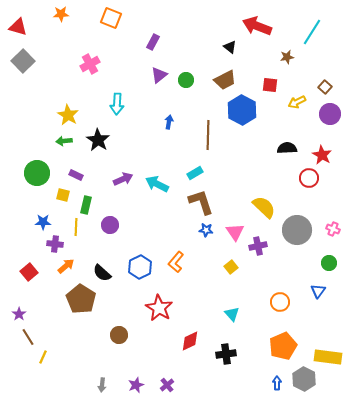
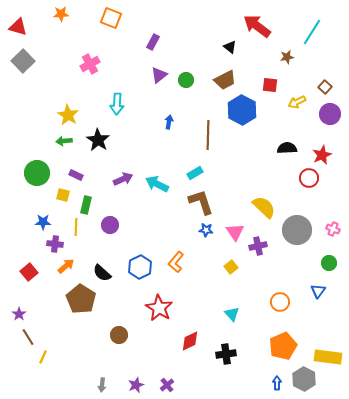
red arrow at (257, 26): rotated 16 degrees clockwise
red star at (322, 155): rotated 18 degrees clockwise
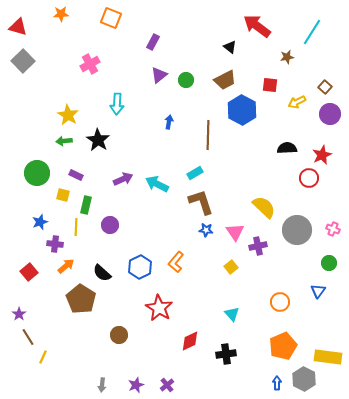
blue star at (43, 222): moved 3 px left; rotated 21 degrees counterclockwise
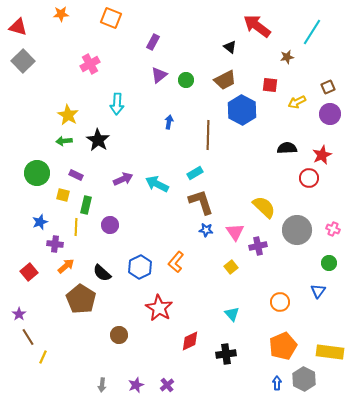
brown square at (325, 87): moved 3 px right; rotated 24 degrees clockwise
yellow rectangle at (328, 357): moved 2 px right, 5 px up
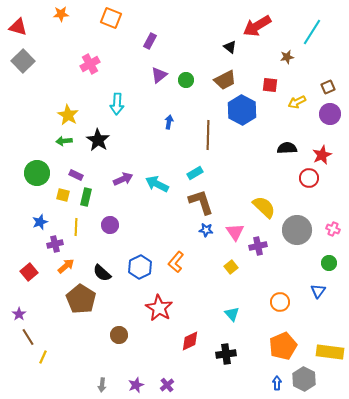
red arrow at (257, 26): rotated 68 degrees counterclockwise
purple rectangle at (153, 42): moved 3 px left, 1 px up
green rectangle at (86, 205): moved 8 px up
purple cross at (55, 244): rotated 21 degrees counterclockwise
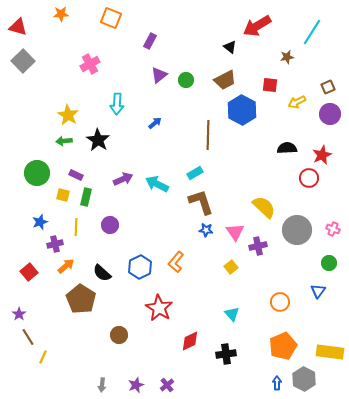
blue arrow at (169, 122): moved 14 px left, 1 px down; rotated 40 degrees clockwise
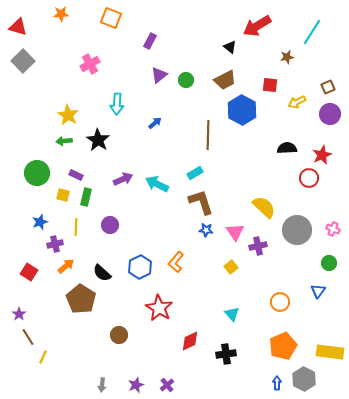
red square at (29, 272): rotated 18 degrees counterclockwise
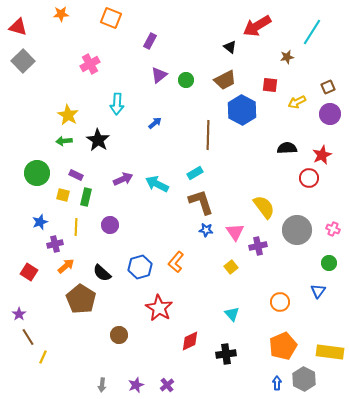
yellow semicircle at (264, 207): rotated 10 degrees clockwise
blue hexagon at (140, 267): rotated 10 degrees clockwise
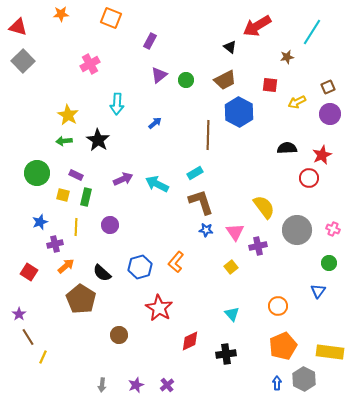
blue hexagon at (242, 110): moved 3 px left, 2 px down
orange circle at (280, 302): moved 2 px left, 4 px down
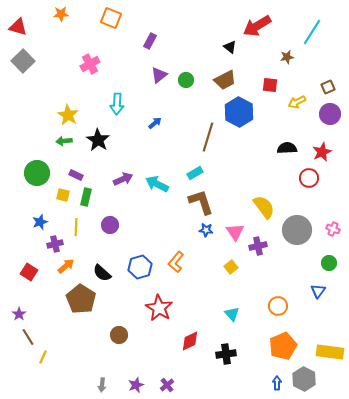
brown line at (208, 135): moved 2 px down; rotated 16 degrees clockwise
red star at (322, 155): moved 3 px up
